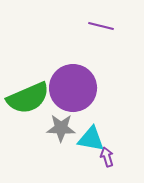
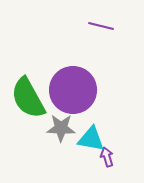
purple circle: moved 2 px down
green semicircle: rotated 84 degrees clockwise
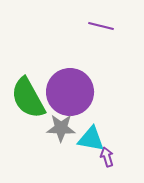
purple circle: moved 3 px left, 2 px down
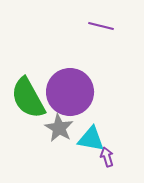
gray star: moved 2 px left; rotated 28 degrees clockwise
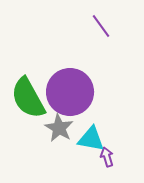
purple line: rotated 40 degrees clockwise
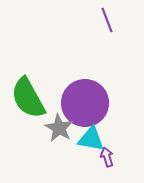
purple line: moved 6 px right, 6 px up; rotated 15 degrees clockwise
purple circle: moved 15 px right, 11 px down
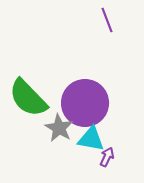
green semicircle: rotated 15 degrees counterclockwise
purple arrow: rotated 42 degrees clockwise
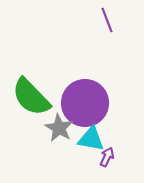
green semicircle: moved 3 px right, 1 px up
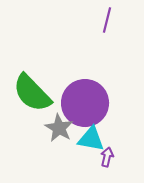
purple line: rotated 35 degrees clockwise
green semicircle: moved 1 px right, 4 px up
purple arrow: rotated 12 degrees counterclockwise
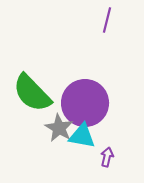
cyan triangle: moved 9 px left, 3 px up
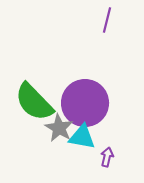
green semicircle: moved 2 px right, 9 px down
cyan triangle: moved 1 px down
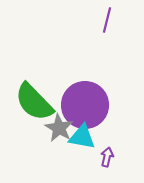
purple circle: moved 2 px down
